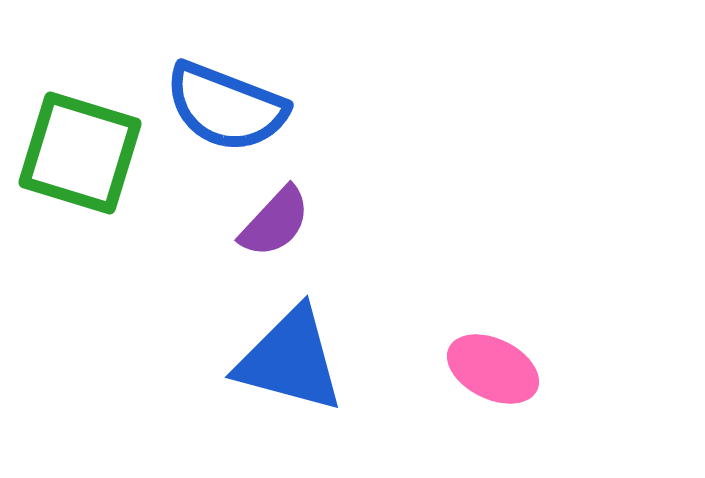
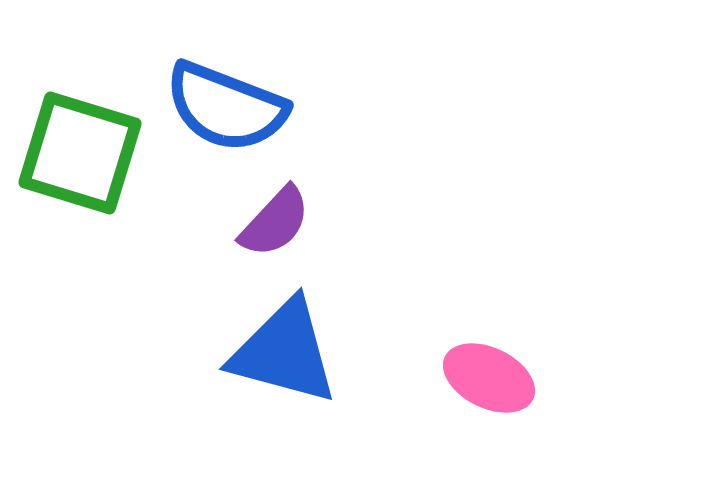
blue triangle: moved 6 px left, 8 px up
pink ellipse: moved 4 px left, 9 px down
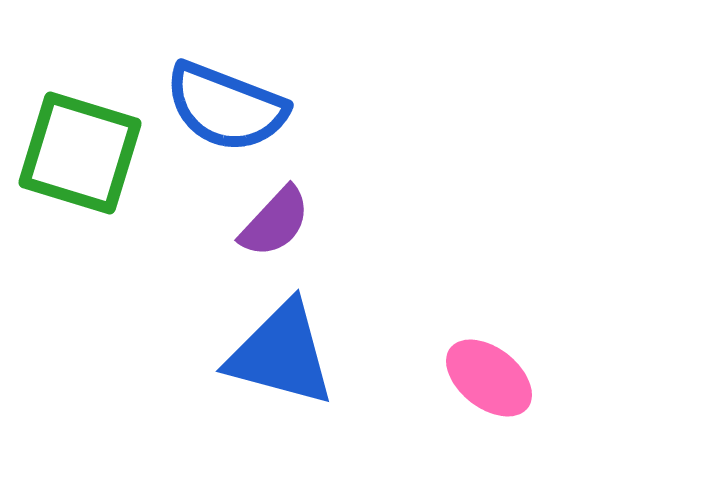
blue triangle: moved 3 px left, 2 px down
pink ellipse: rotated 12 degrees clockwise
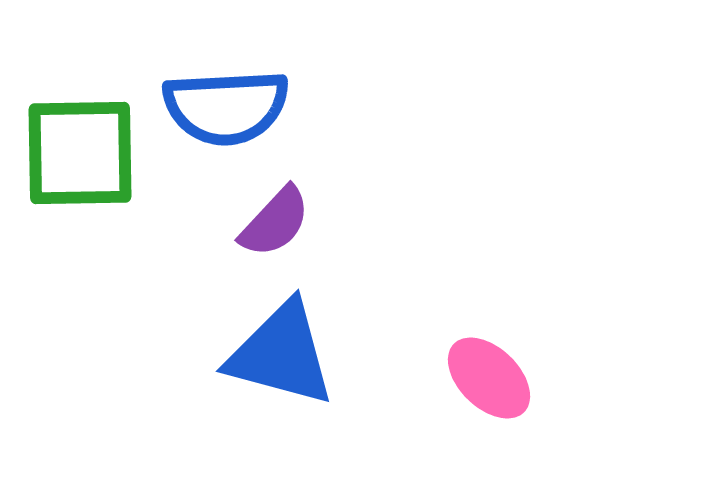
blue semicircle: rotated 24 degrees counterclockwise
green square: rotated 18 degrees counterclockwise
pink ellipse: rotated 6 degrees clockwise
